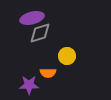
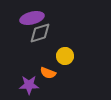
yellow circle: moved 2 px left
orange semicircle: rotated 21 degrees clockwise
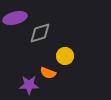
purple ellipse: moved 17 px left
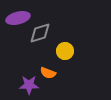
purple ellipse: moved 3 px right
yellow circle: moved 5 px up
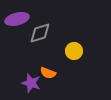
purple ellipse: moved 1 px left, 1 px down
yellow circle: moved 9 px right
purple star: moved 2 px right, 2 px up; rotated 18 degrees clockwise
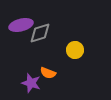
purple ellipse: moved 4 px right, 6 px down
yellow circle: moved 1 px right, 1 px up
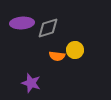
purple ellipse: moved 1 px right, 2 px up; rotated 10 degrees clockwise
gray diamond: moved 8 px right, 5 px up
orange semicircle: moved 9 px right, 17 px up; rotated 14 degrees counterclockwise
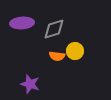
gray diamond: moved 6 px right, 1 px down
yellow circle: moved 1 px down
purple star: moved 1 px left, 1 px down
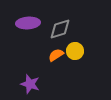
purple ellipse: moved 6 px right
gray diamond: moved 6 px right
orange semicircle: moved 1 px left, 1 px up; rotated 140 degrees clockwise
